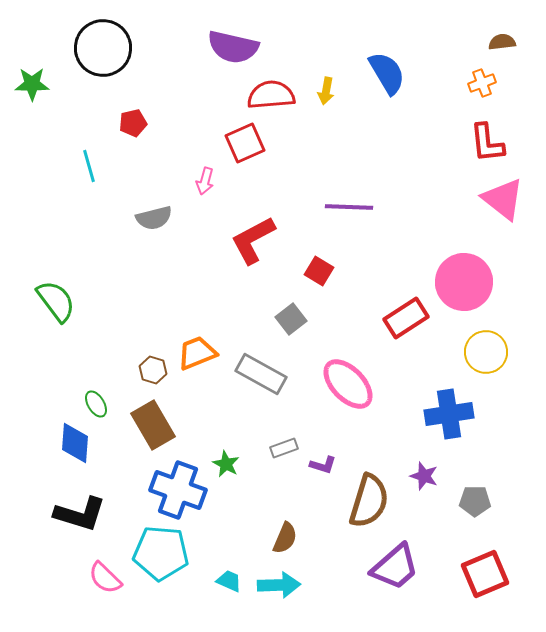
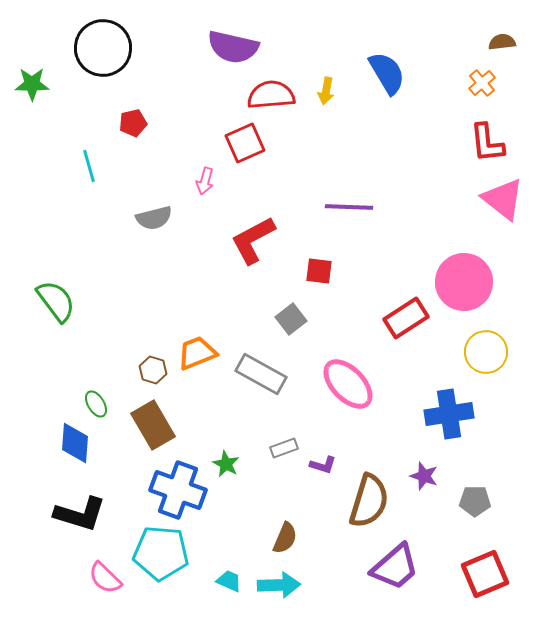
orange cross at (482, 83): rotated 20 degrees counterclockwise
red square at (319, 271): rotated 24 degrees counterclockwise
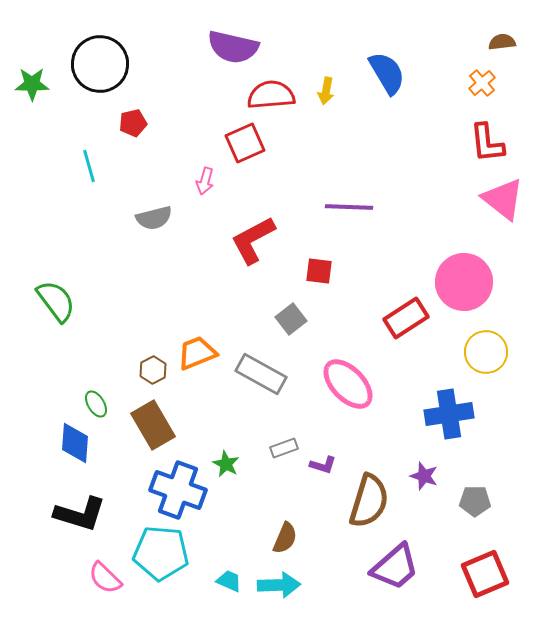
black circle at (103, 48): moved 3 px left, 16 px down
brown hexagon at (153, 370): rotated 16 degrees clockwise
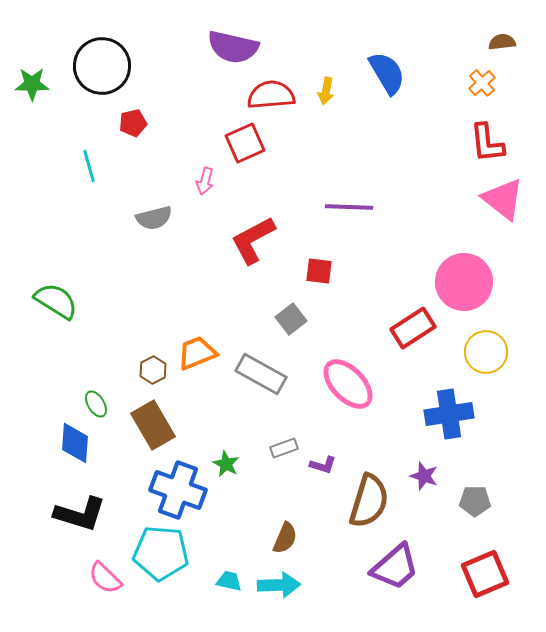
black circle at (100, 64): moved 2 px right, 2 px down
green semicircle at (56, 301): rotated 21 degrees counterclockwise
red rectangle at (406, 318): moved 7 px right, 10 px down
cyan trapezoid at (229, 581): rotated 12 degrees counterclockwise
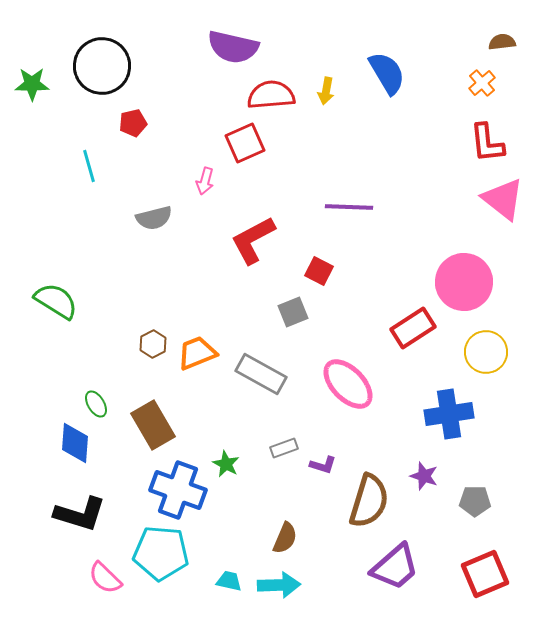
red square at (319, 271): rotated 20 degrees clockwise
gray square at (291, 319): moved 2 px right, 7 px up; rotated 16 degrees clockwise
brown hexagon at (153, 370): moved 26 px up
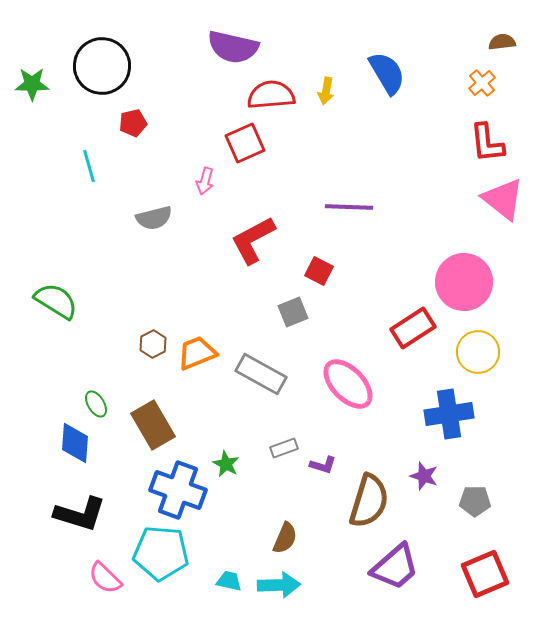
yellow circle at (486, 352): moved 8 px left
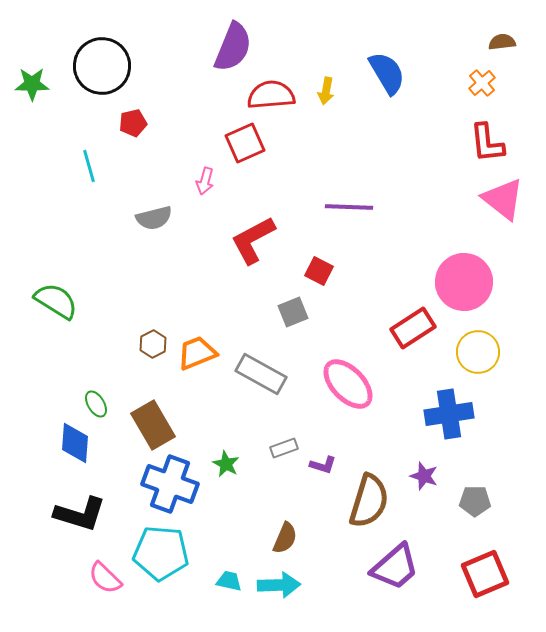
purple semicircle at (233, 47): rotated 81 degrees counterclockwise
blue cross at (178, 490): moved 8 px left, 6 px up
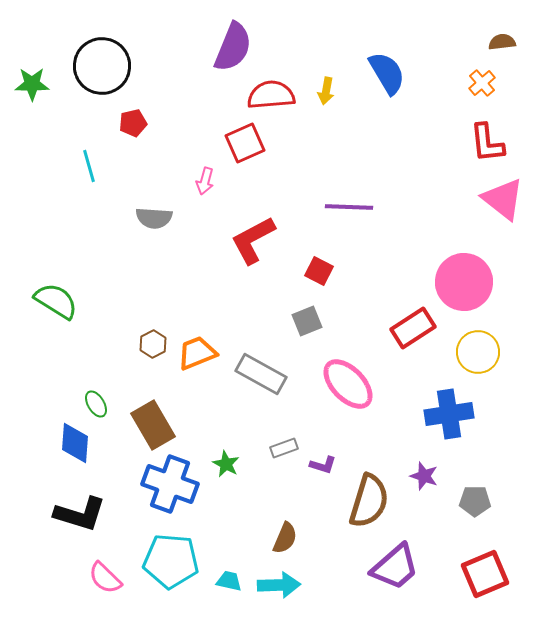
gray semicircle at (154, 218): rotated 18 degrees clockwise
gray square at (293, 312): moved 14 px right, 9 px down
cyan pentagon at (161, 553): moved 10 px right, 8 px down
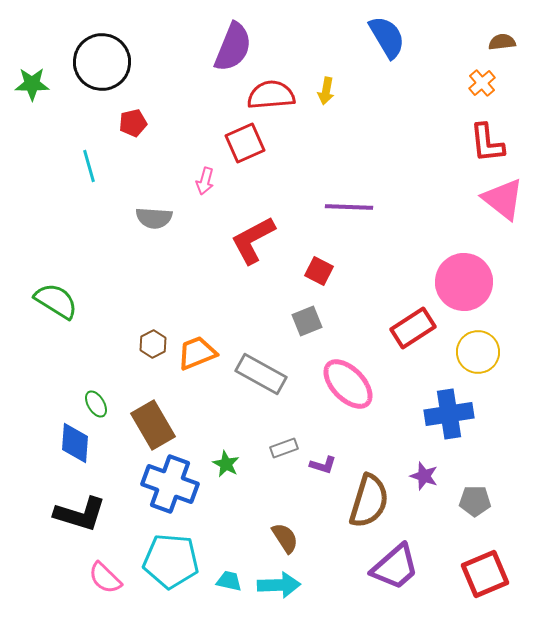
black circle at (102, 66): moved 4 px up
blue semicircle at (387, 73): moved 36 px up
brown semicircle at (285, 538): rotated 56 degrees counterclockwise
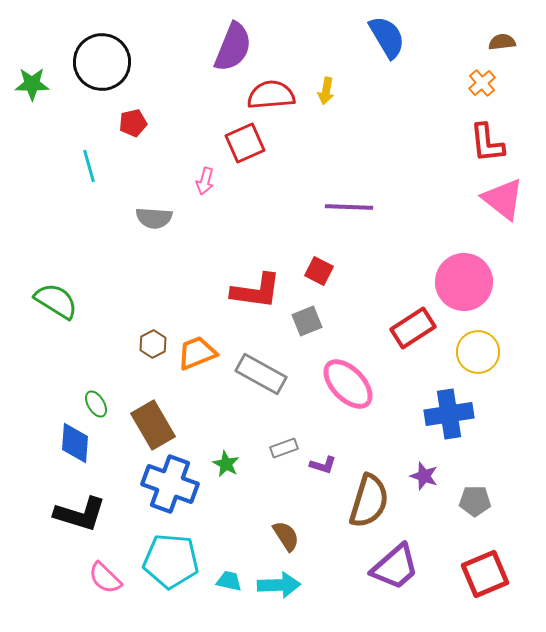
red L-shape at (253, 240): moved 3 px right, 51 px down; rotated 144 degrees counterclockwise
brown semicircle at (285, 538): moved 1 px right, 2 px up
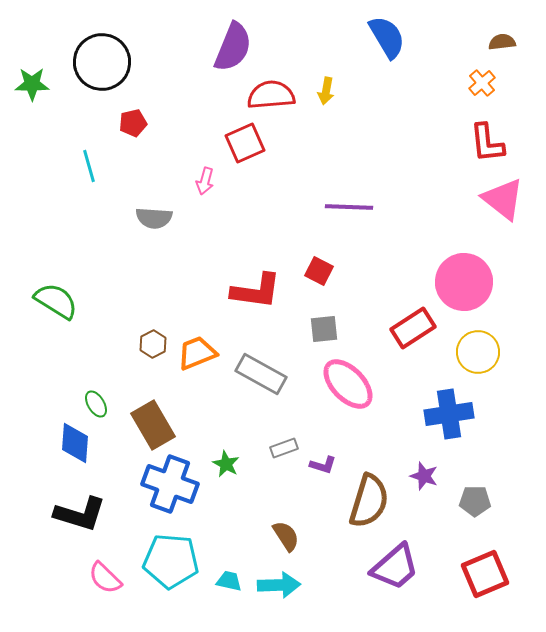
gray square at (307, 321): moved 17 px right, 8 px down; rotated 16 degrees clockwise
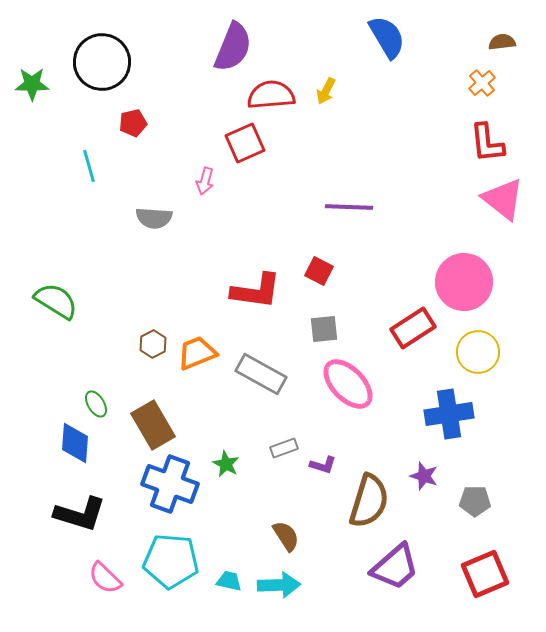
yellow arrow at (326, 91): rotated 16 degrees clockwise
